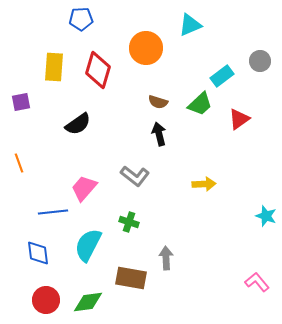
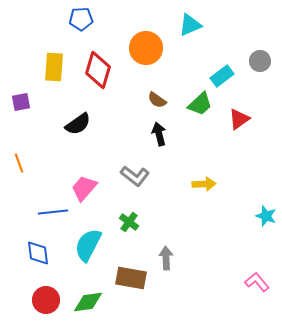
brown semicircle: moved 1 px left, 2 px up; rotated 18 degrees clockwise
green cross: rotated 18 degrees clockwise
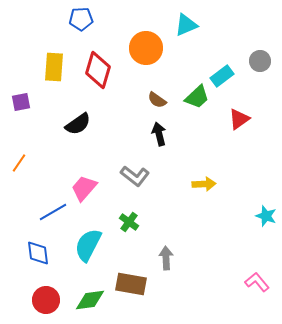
cyan triangle: moved 4 px left
green trapezoid: moved 3 px left, 7 px up
orange line: rotated 54 degrees clockwise
blue line: rotated 24 degrees counterclockwise
brown rectangle: moved 6 px down
green diamond: moved 2 px right, 2 px up
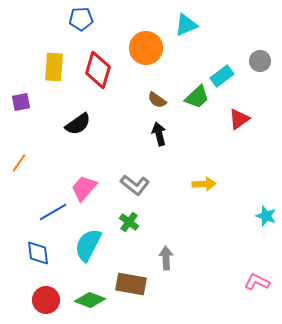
gray L-shape: moved 9 px down
pink L-shape: rotated 25 degrees counterclockwise
green diamond: rotated 28 degrees clockwise
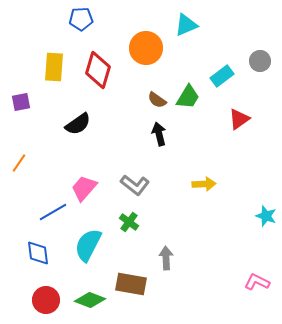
green trapezoid: moved 9 px left; rotated 16 degrees counterclockwise
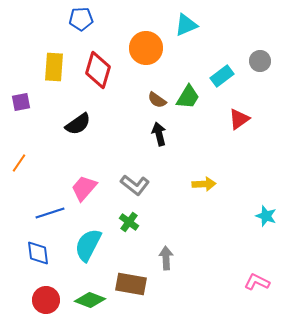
blue line: moved 3 px left, 1 px down; rotated 12 degrees clockwise
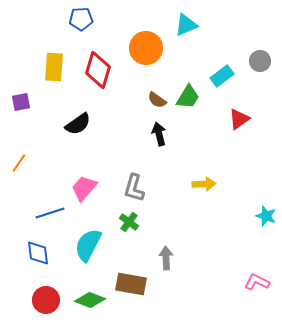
gray L-shape: moved 1 px left, 3 px down; rotated 68 degrees clockwise
